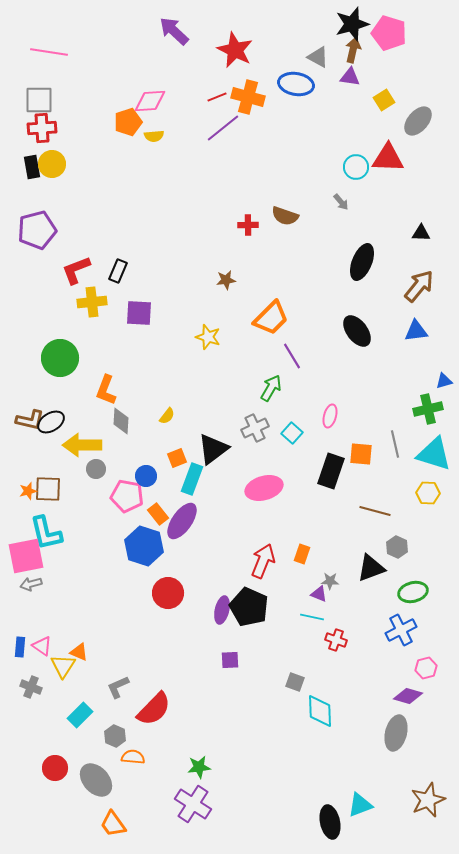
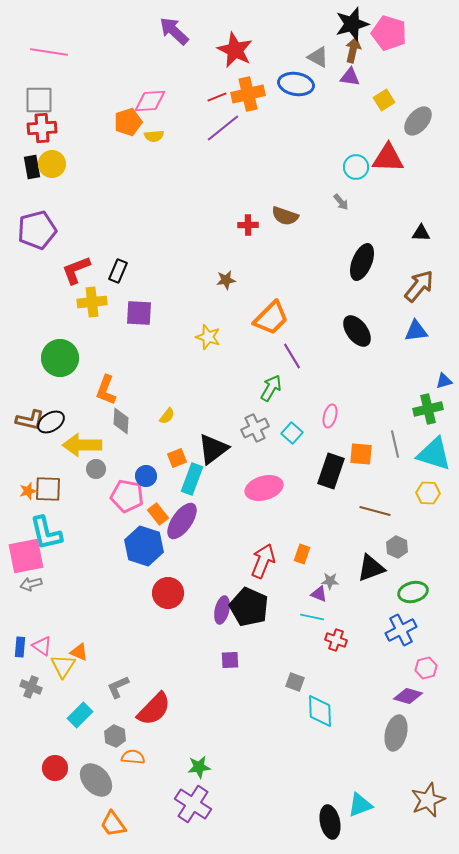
orange cross at (248, 97): moved 3 px up; rotated 28 degrees counterclockwise
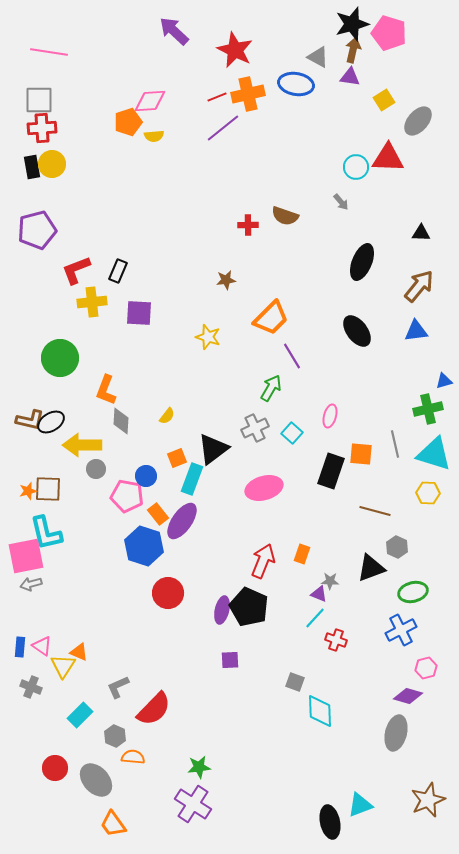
cyan line at (312, 617): moved 3 px right, 1 px down; rotated 60 degrees counterclockwise
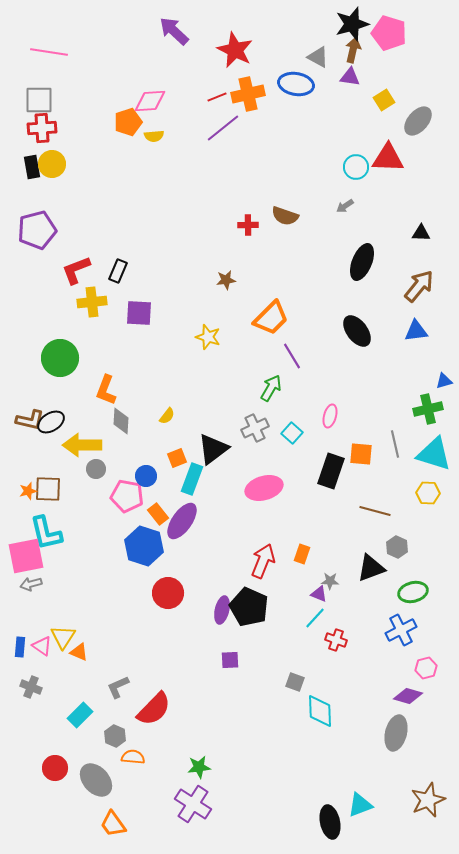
gray arrow at (341, 202): moved 4 px right, 4 px down; rotated 96 degrees clockwise
yellow triangle at (63, 666): moved 29 px up
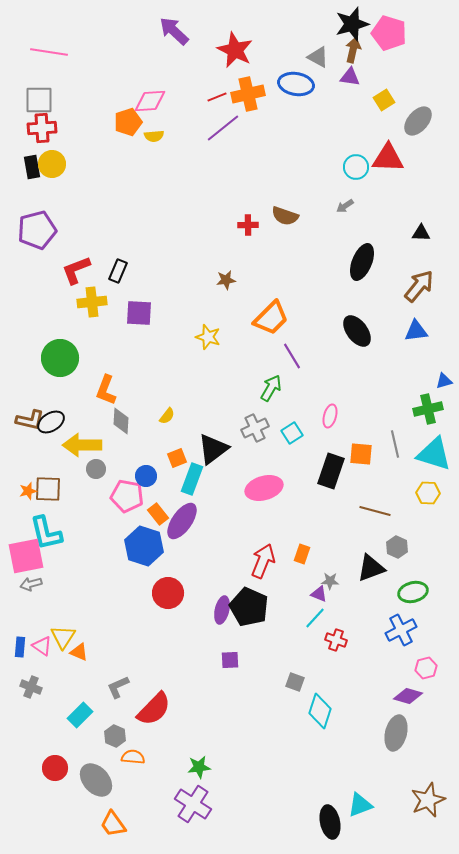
cyan square at (292, 433): rotated 15 degrees clockwise
cyan diamond at (320, 711): rotated 20 degrees clockwise
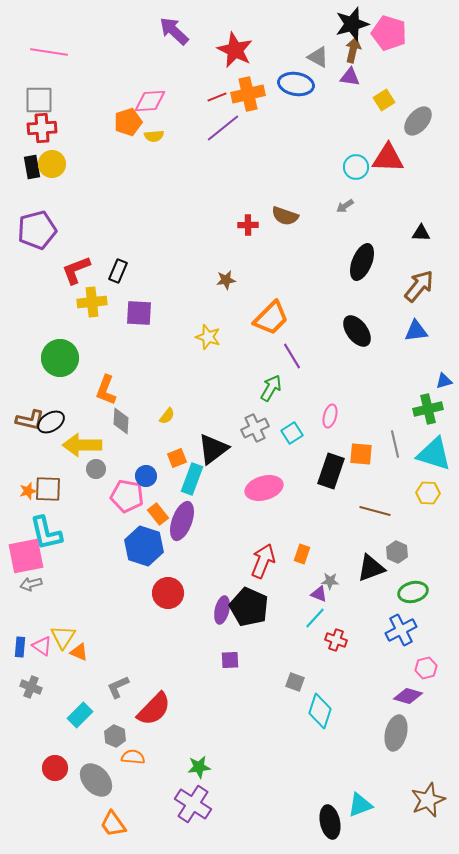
purple ellipse at (182, 521): rotated 15 degrees counterclockwise
gray hexagon at (397, 547): moved 5 px down
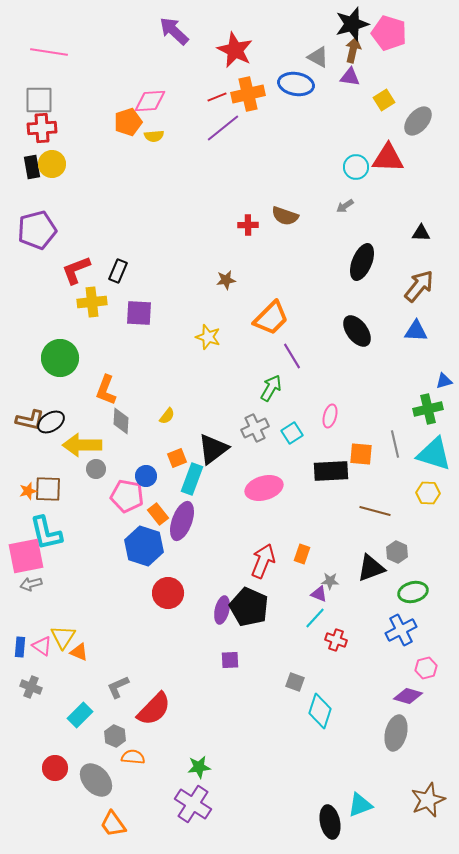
blue triangle at (416, 331): rotated 10 degrees clockwise
black rectangle at (331, 471): rotated 68 degrees clockwise
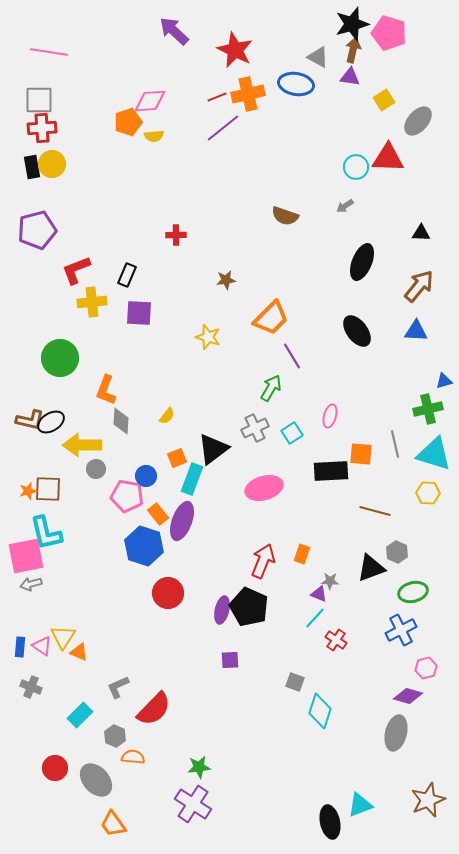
red cross at (248, 225): moved 72 px left, 10 px down
black rectangle at (118, 271): moved 9 px right, 4 px down
red cross at (336, 640): rotated 15 degrees clockwise
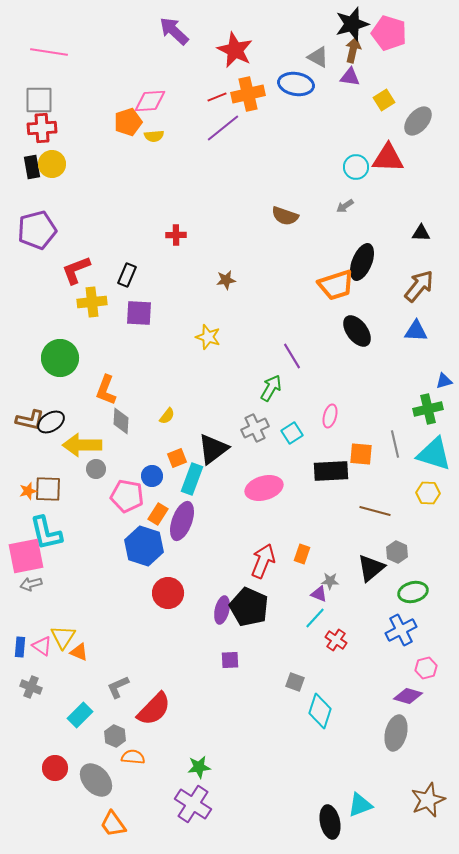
orange trapezoid at (271, 318): moved 65 px right, 33 px up; rotated 27 degrees clockwise
blue circle at (146, 476): moved 6 px right
orange rectangle at (158, 514): rotated 70 degrees clockwise
black triangle at (371, 568): rotated 20 degrees counterclockwise
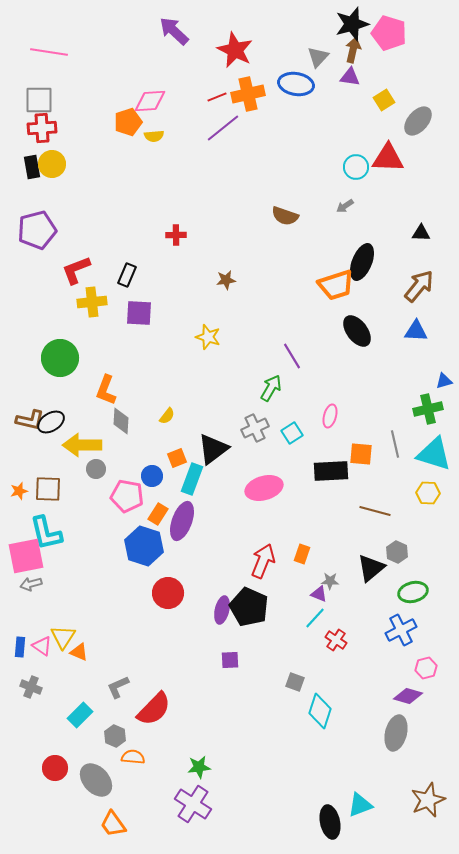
gray triangle at (318, 57): rotated 45 degrees clockwise
orange star at (28, 491): moved 9 px left
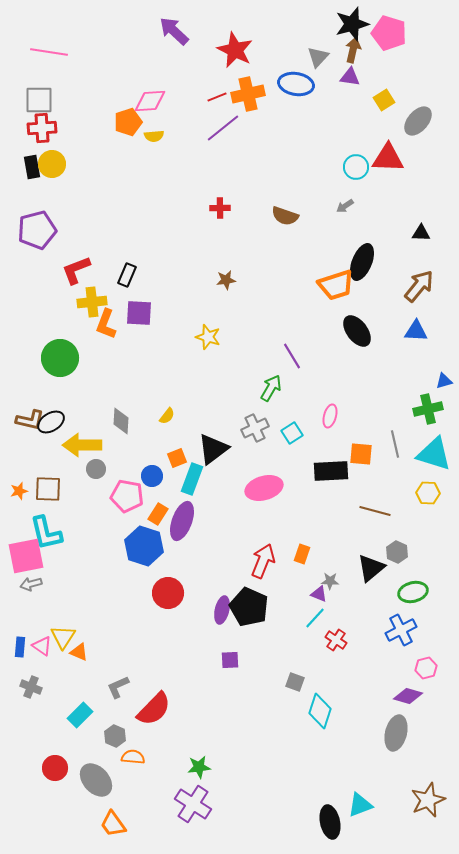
red cross at (176, 235): moved 44 px right, 27 px up
orange L-shape at (106, 390): moved 66 px up
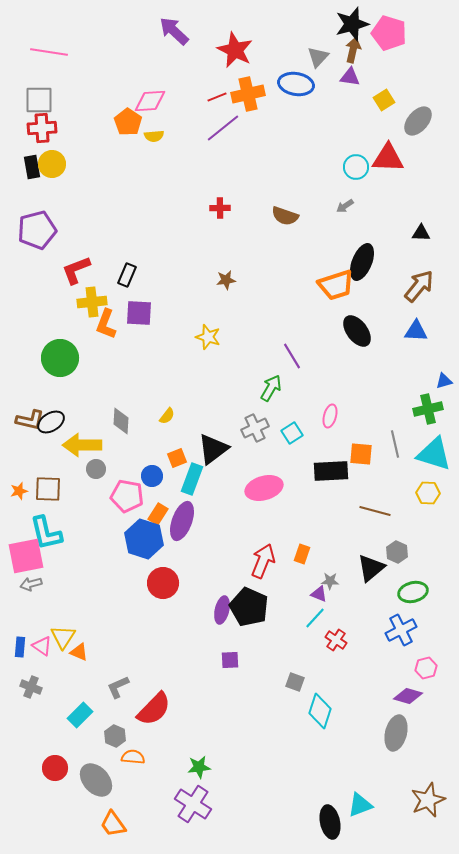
orange pentagon at (128, 122): rotated 20 degrees counterclockwise
blue hexagon at (144, 546): moved 7 px up
red circle at (168, 593): moved 5 px left, 10 px up
